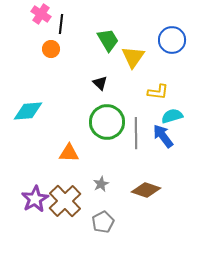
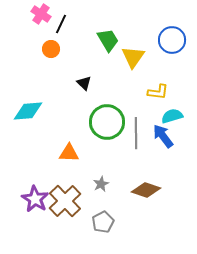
black line: rotated 18 degrees clockwise
black triangle: moved 16 px left
purple star: rotated 12 degrees counterclockwise
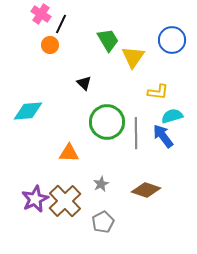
orange circle: moved 1 px left, 4 px up
purple star: rotated 16 degrees clockwise
